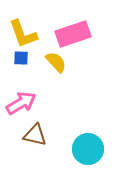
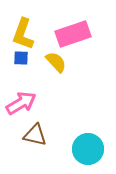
yellow L-shape: rotated 40 degrees clockwise
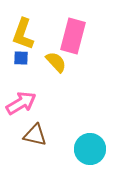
pink rectangle: moved 2 px down; rotated 56 degrees counterclockwise
cyan circle: moved 2 px right
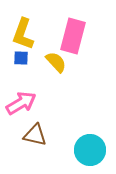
cyan circle: moved 1 px down
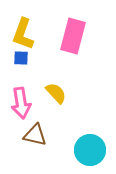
yellow semicircle: moved 31 px down
pink arrow: rotated 112 degrees clockwise
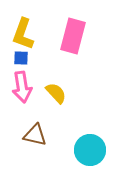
pink arrow: moved 1 px right, 16 px up
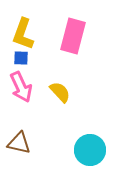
pink arrow: moved 1 px left; rotated 16 degrees counterclockwise
yellow semicircle: moved 4 px right, 1 px up
brown triangle: moved 16 px left, 8 px down
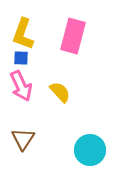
pink arrow: moved 1 px up
brown triangle: moved 4 px right, 4 px up; rotated 50 degrees clockwise
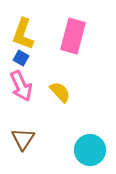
blue square: rotated 28 degrees clockwise
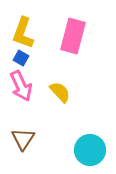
yellow L-shape: moved 1 px up
